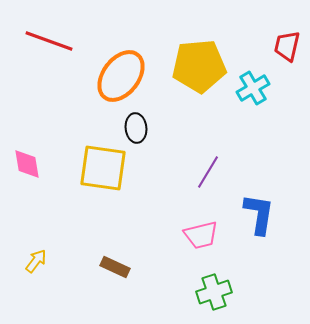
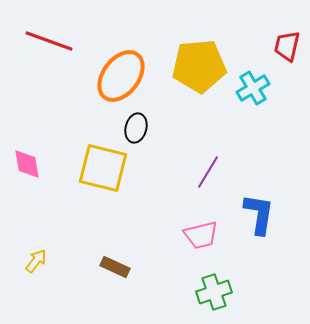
black ellipse: rotated 20 degrees clockwise
yellow square: rotated 6 degrees clockwise
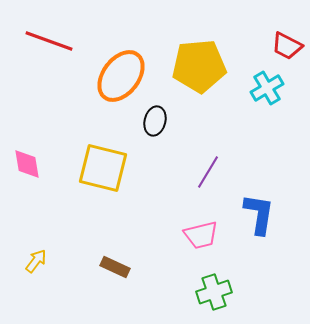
red trapezoid: rotated 76 degrees counterclockwise
cyan cross: moved 14 px right
black ellipse: moved 19 px right, 7 px up
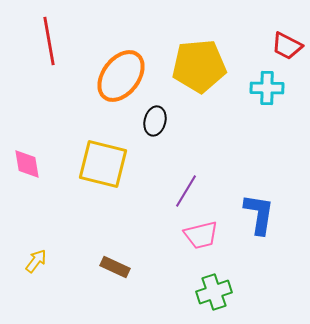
red line: rotated 60 degrees clockwise
cyan cross: rotated 32 degrees clockwise
yellow square: moved 4 px up
purple line: moved 22 px left, 19 px down
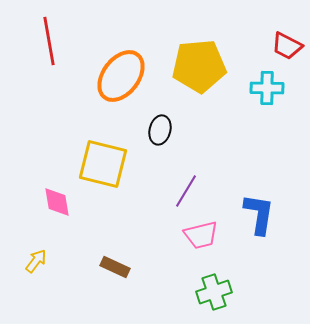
black ellipse: moved 5 px right, 9 px down
pink diamond: moved 30 px right, 38 px down
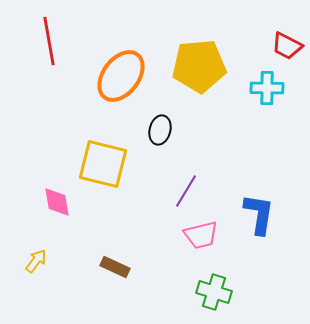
green cross: rotated 36 degrees clockwise
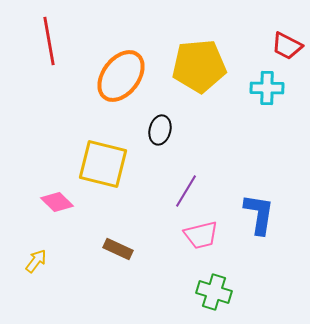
pink diamond: rotated 36 degrees counterclockwise
brown rectangle: moved 3 px right, 18 px up
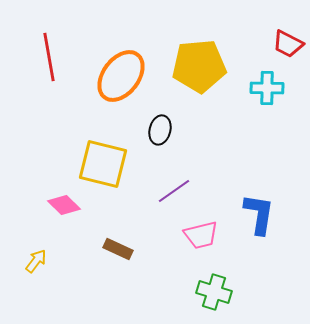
red line: moved 16 px down
red trapezoid: moved 1 px right, 2 px up
purple line: moved 12 px left; rotated 24 degrees clockwise
pink diamond: moved 7 px right, 3 px down
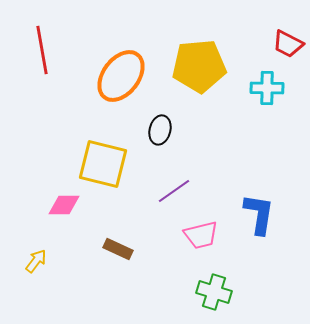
red line: moved 7 px left, 7 px up
pink diamond: rotated 44 degrees counterclockwise
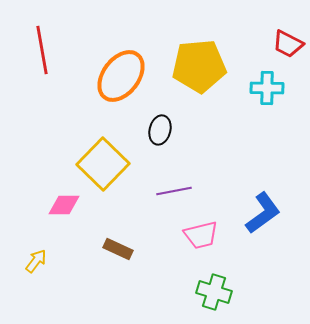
yellow square: rotated 30 degrees clockwise
purple line: rotated 24 degrees clockwise
blue L-shape: moved 4 px right, 1 px up; rotated 45 degrees clockwise
